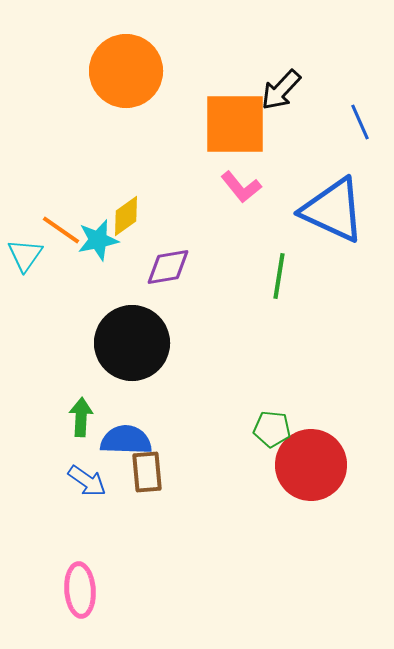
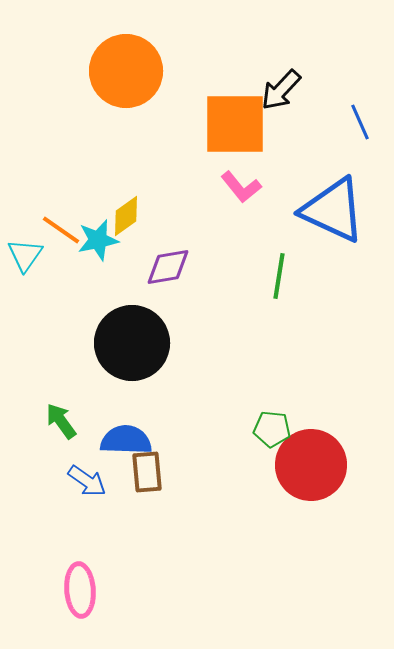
green arrow: moved 20 px left, 4 px down; rotated 39 degrees counterclockwise
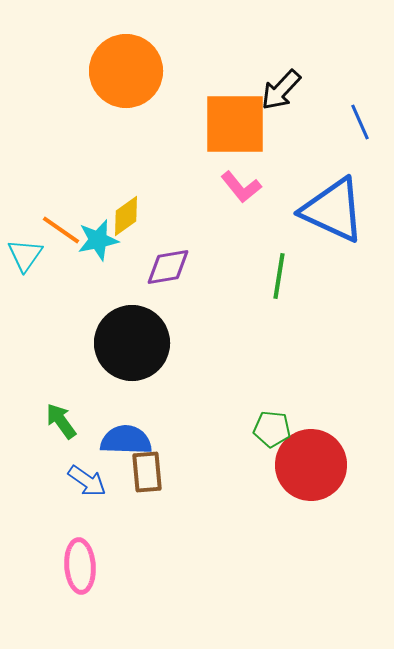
pink ellipse: moved 24 px up
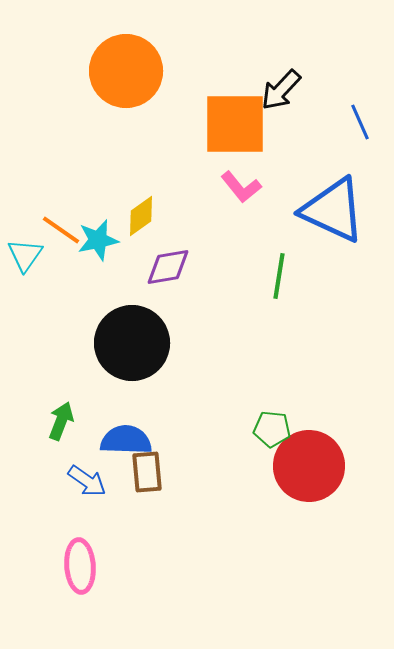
yellow diamond: moved 15 px right
green arrow: rotated 57 degrees clockwise
red circle: moved 2 px left, 1 px down
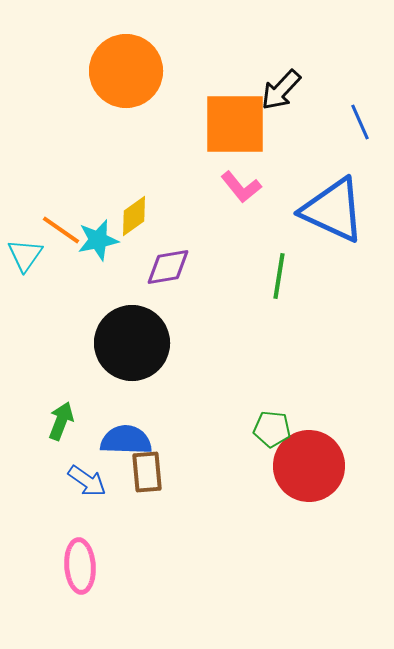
yellow diamond: moved 7 px left
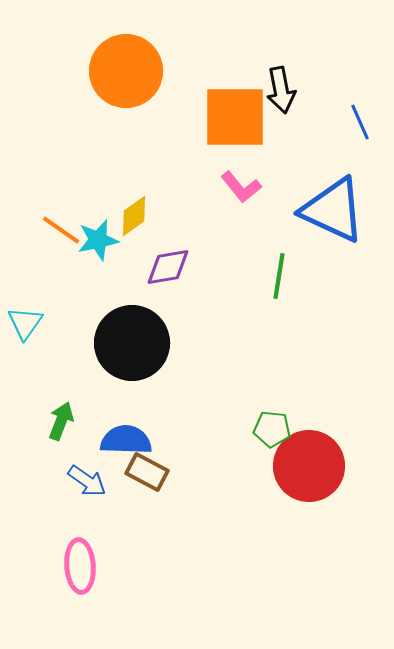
black arrow: rotated 54 degrees counterclockwise
orange square: moved 7 px up
cyan triangle: moved 68 px down
brown rectangle: rotated 57 degrees counterclockwise
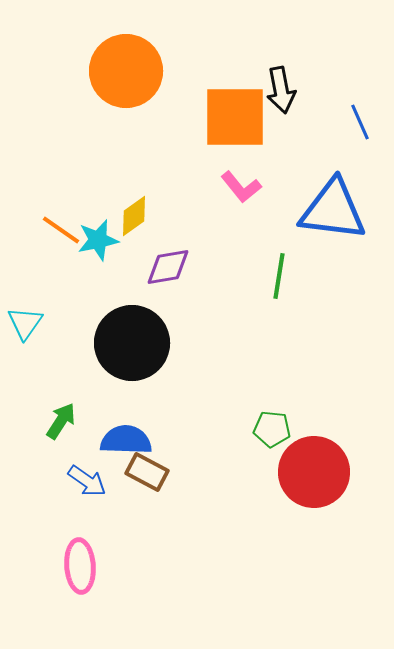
blue triangle: rotated 18 degrees counterclockwise
green arrow: rotated 12 degrees clockwise
red circle: moved 5 px right, 6 px down
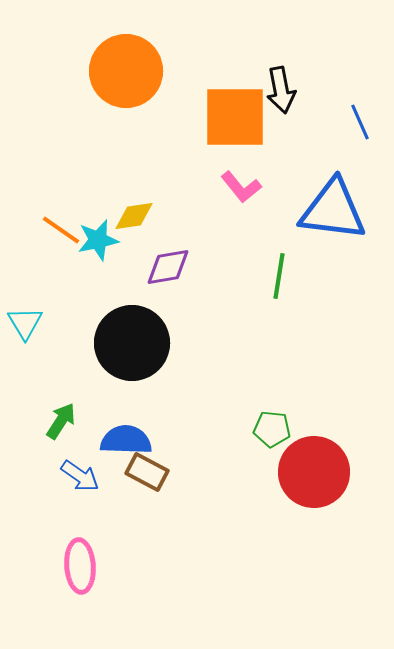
yellow diamond: rotated 27 degrees clockwise
cyan triangle: rotated 6 degrees counterclockwise
blue arrow: moved 7 px left, 5 px up
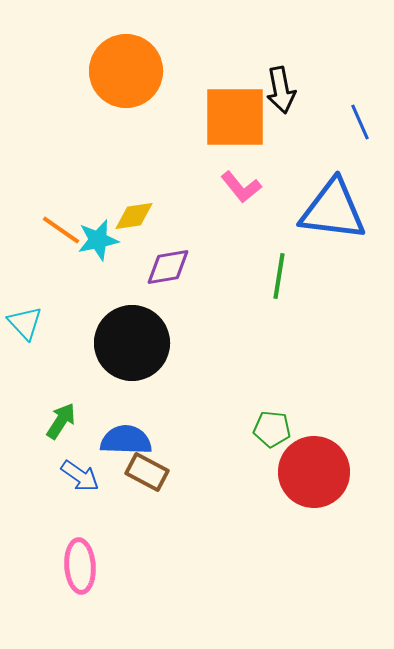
cyan triangle: rotated 12 degrees counterclockwise
